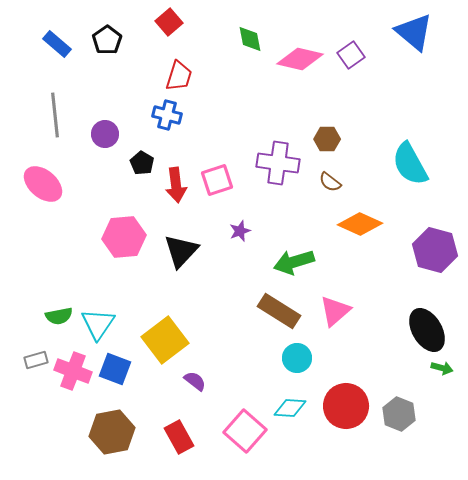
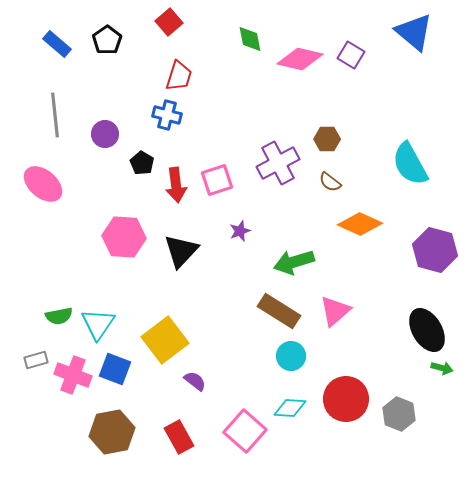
purple square at (351, 55): rotated 24 degrees counterclockwise
purple cross at (278, 163): rotated 36 degrees counterclockwise
pink hexagon at (124, 237): rotated 9 degrees clockwise
cyan circle at (297, 358): moved 6 px left, 2 px up
pink cross at (73, 371): moved 4 px down
red circle at (346, 406): moved 7 px up
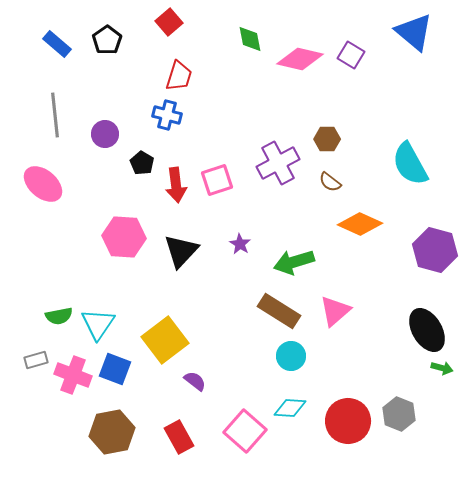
purple star at (240, 231): moved 13 px down; rotated 20 degrees counterclockwise
red circle at (346, 399): moved 2 px right, 22 px down
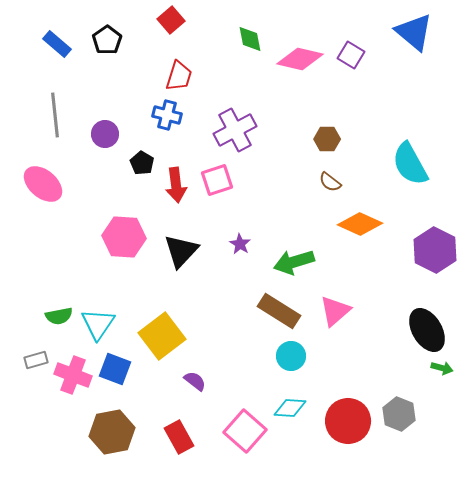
red square at (169, 22): moved 2 px right, 2 px up
purple cross at (278, 163): moved 43 px left, 33 px up
purple hexagon at (435, 250): rotated 12 degrees clockwise
yellow square at (165, 340): moved 3 px left, 4 px up
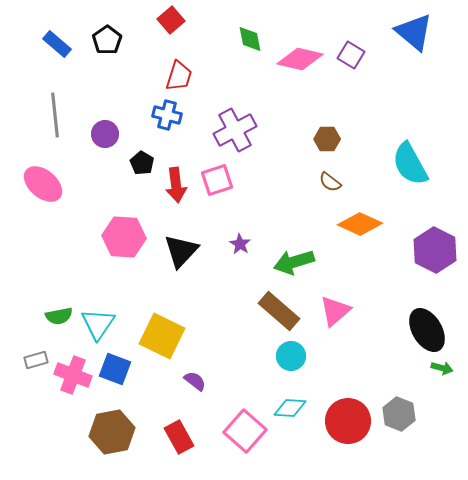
brown rectangle at (279, 311): rotated 9 degrees clockwise
yellow square at (162, 336): rotated 27 degrees counterclockwise
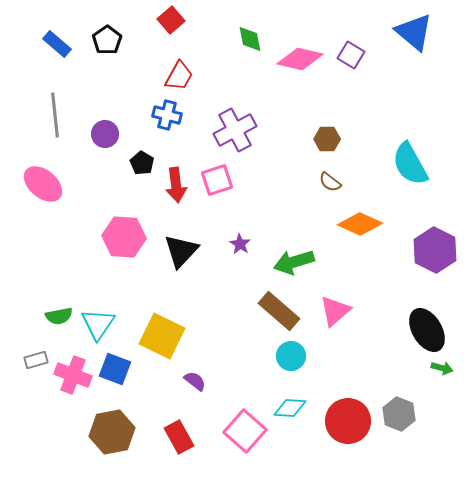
red trapezoid at (179, 76): rotated 12 degrees clockwise
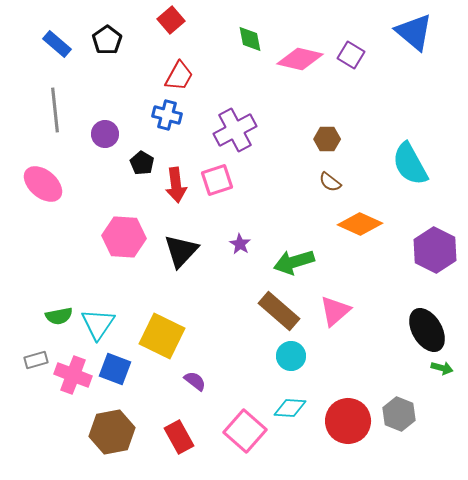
gray line at (55, 115): moved 5 px up
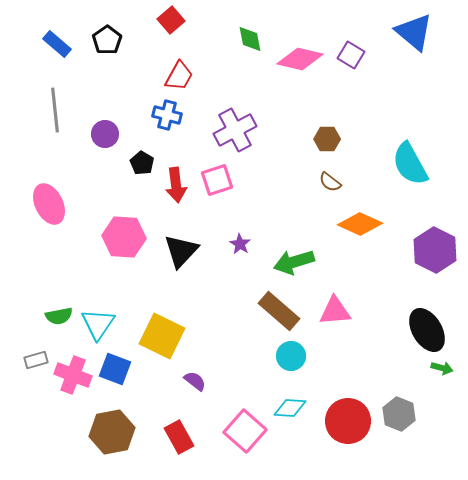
pink ellipse at (43, 184): moved 6 px right, 20 px down; rotated 24 degrees clockwise
pink triangle at (335, 311): rotated 36 degrees clockwise
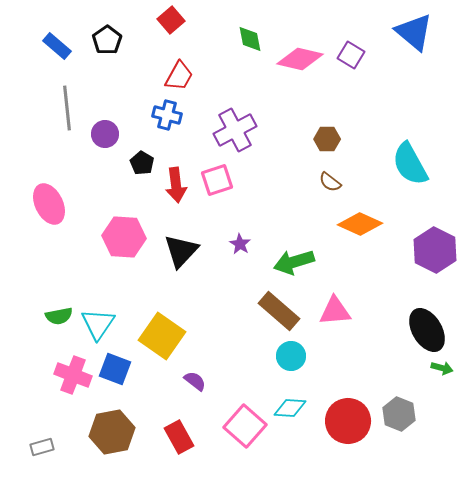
blue rectangle at (57, 44): moved 2 px down
gray line at (55, 110): moved 12 px right, 2 px up
yellow square at (162, 336): rotated 9 degrees clockwise
gray rectangle at (36, 360): moved 6 px right, 87 px down
pink square at (245, 431): moved 5 px up
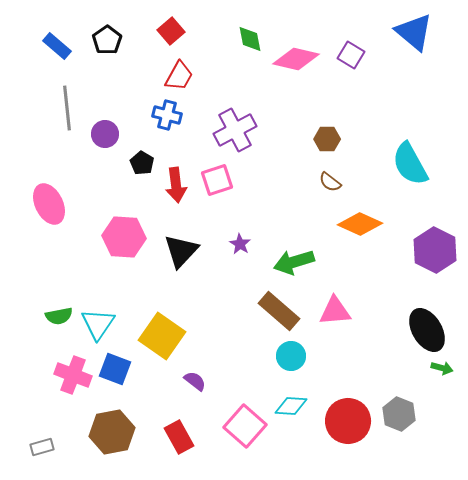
red square at (171, 20): moved 11 px down
pink diamond at (300, 59): moved 4 px left
cyan diamond at (290, 408): moved 1 px right, 2 px up
